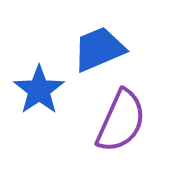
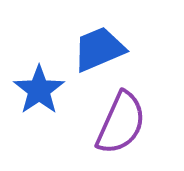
purple semicircle: moved 2 px down
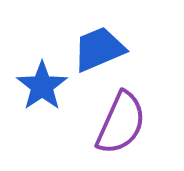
blue star: moved 3 px right, 4 px up
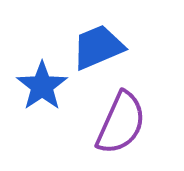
blue trapezoid: moved 1 px left, 2 px up
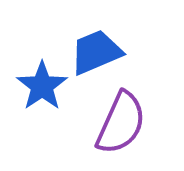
blue trapezoid: moved 2 px left, 5 px down
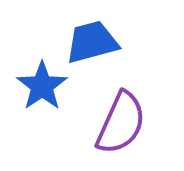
blue trapezoid: moved 4 px left, 10 px up; rotated 8 degrees clockwise
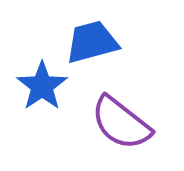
purple semicircle: rotated 104 degrees clockwise
